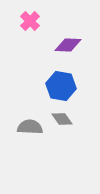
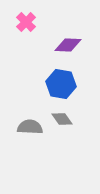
pink cross: moved 4 px left, 1 px down
blue hexagon: moved 2 px up
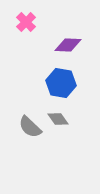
blue hexagon: moved 1 px up
gray diamond: moved 4 px left
gray semicircle: rotated 140 degrees counterclockwise
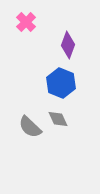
purple diamond: rotated 72 degrees counterclockwise
blue hexagon: rotated 12 degrees clockwise
gray diamond: rotated 10 degrees clockwise
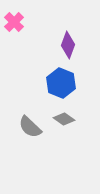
pink cross: moved 12 px left
gray diamond: moved 6 px right; rotated 30 degrees counterclockwise
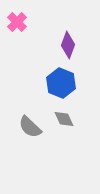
pink cross: moved 3 px right
gray diamond: rotated 30 degrees clockwise
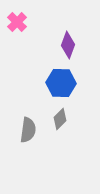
blue hexagon: rotated 20 degrees counterclockwise
gray diamond: moved 4 px left; rotated 70 degrees clockwise
gray semicircle: moved 2 px left, 3 px down; rotated 125 degrees counterclockwise
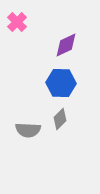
purple diamond: moved 2 px left; rotated 44 degrees clockwise
gray semicircle: rotated 85 degrees clockwise
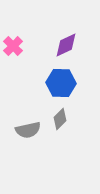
pink cross: moved 4 px left, 24 px down
gray semicircle: rotated 15 degrees counterclockwise
